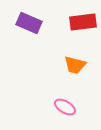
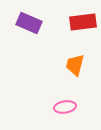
orange trapezoid: rotated 90 degrees clockwise
pink ellipse: rotated 40 degrees counterclockwise
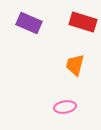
red rectangle: rotated 24 degrees clockwise
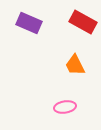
red rectangle: rotated 12 degrees clockwise
orange trapezoid: rotated 40 degrees counterclockwise
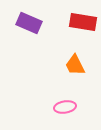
red rectangle: rotated 20 degrees counterclockwise
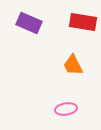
orange trapezoid: moved 2 px left
pink ellipse: moved 1 px right, 2 px down
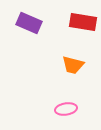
orange trapezoid: rotated 50 degrees counterclockwise
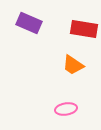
red rectangle: moved 1 px right, 7 px down
orange trapezoid: rotated 20 degrees clockwise
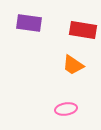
purple rectangle: rotated 15 degrees counterclockwise
red rectangle: moved 1 px left, 1 px down
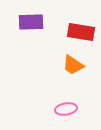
purple rectangle: moved 2 px right, 1 px up; rotated 10 degrees counterclockwise
red rectangle: moved 2 px left, 2 px down
